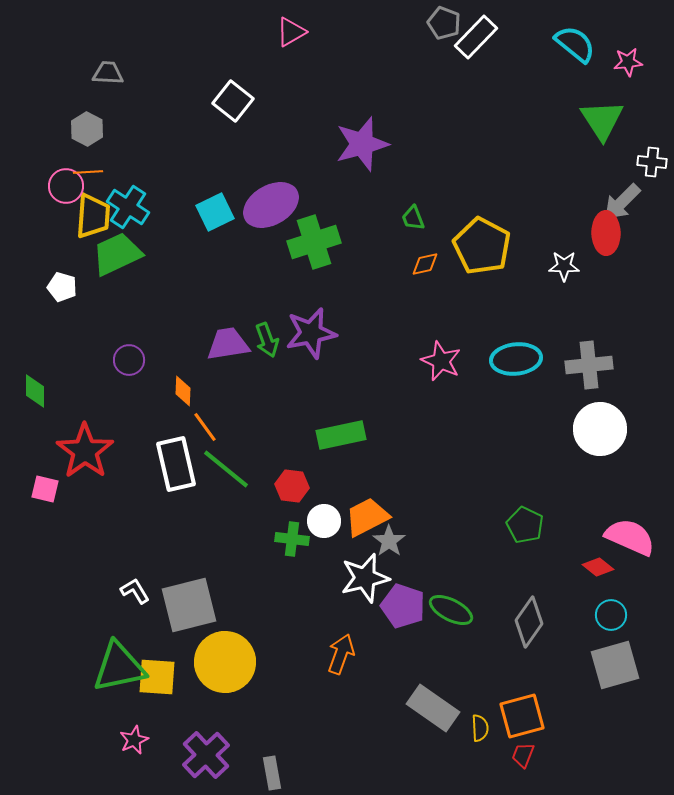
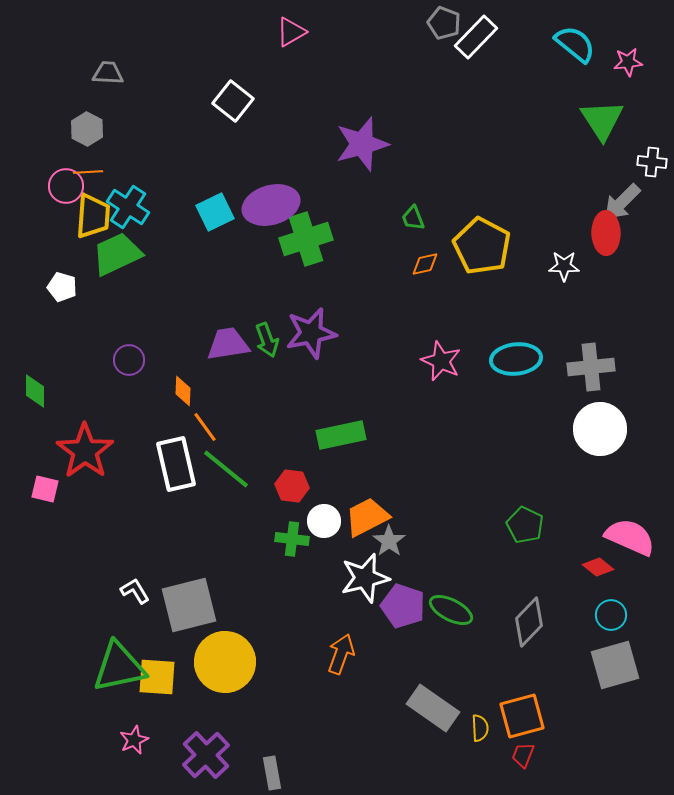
purple ellipse at (271, 205): rotated 14 degrees clockwise
green cross at (314, 242): moved 8 px left, 3 px up
gray cross at (589, 365): moved 2 px right, 2 px down
gray diamond at (529, 622): rotated 9 degrees clockwise
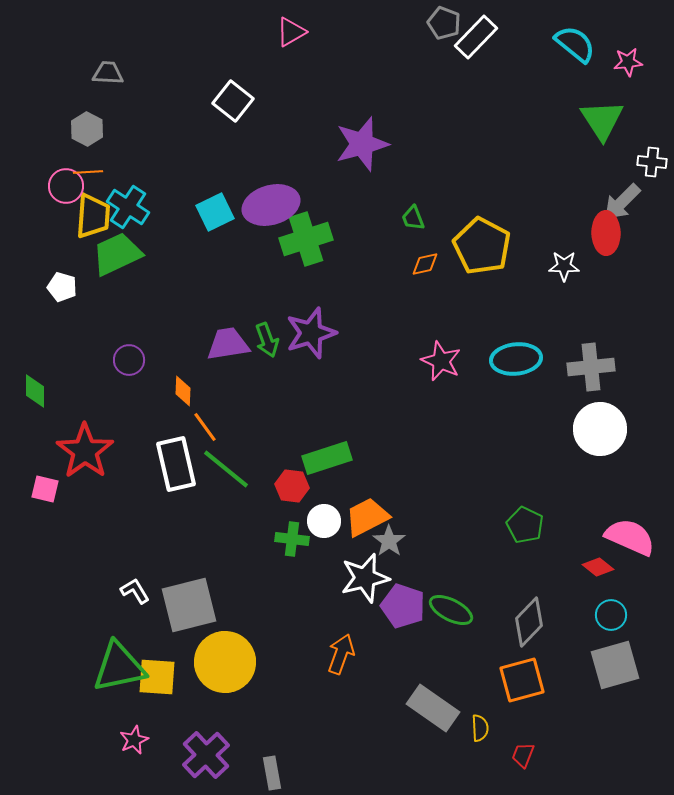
purple star at (311, 333): rotated 6 degrees counterclockwise
green rectangle at (341, 435): moved 14 px left, 23 px down; rotated 6 degrees counterclockwise
orange square at (522, 716): moved 36 px up
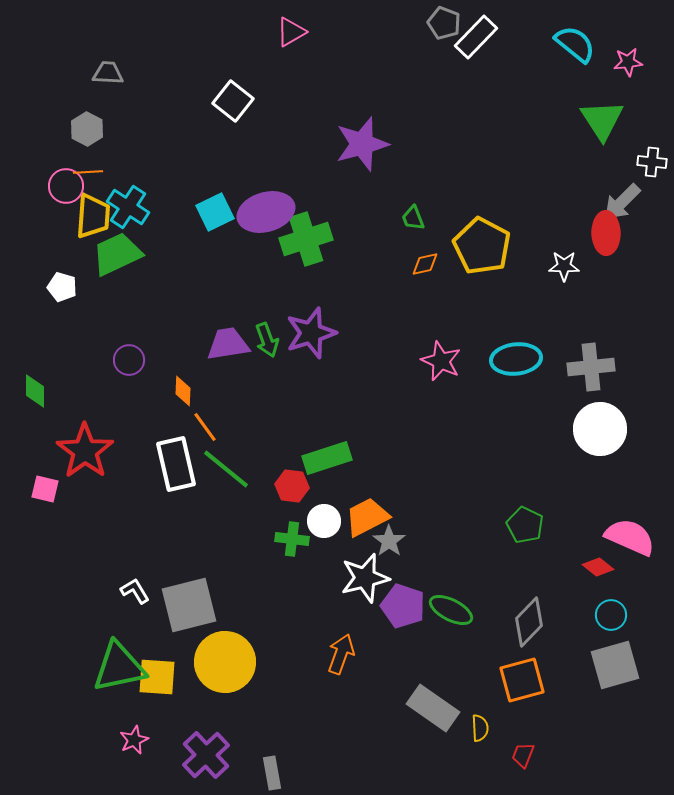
purple ellipse at (271, 205): moved 5 px left, 7 px down
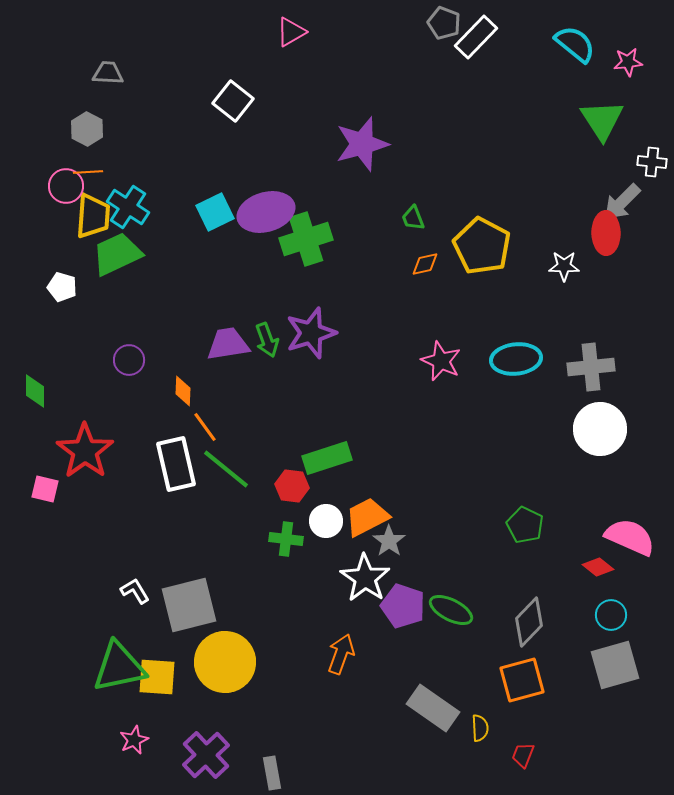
white circle at (324, 521): moved 2 px right
green cross at (292, 539): moved 6 px left
white star at (365, 578): rotated 24 degrees counterclockwise
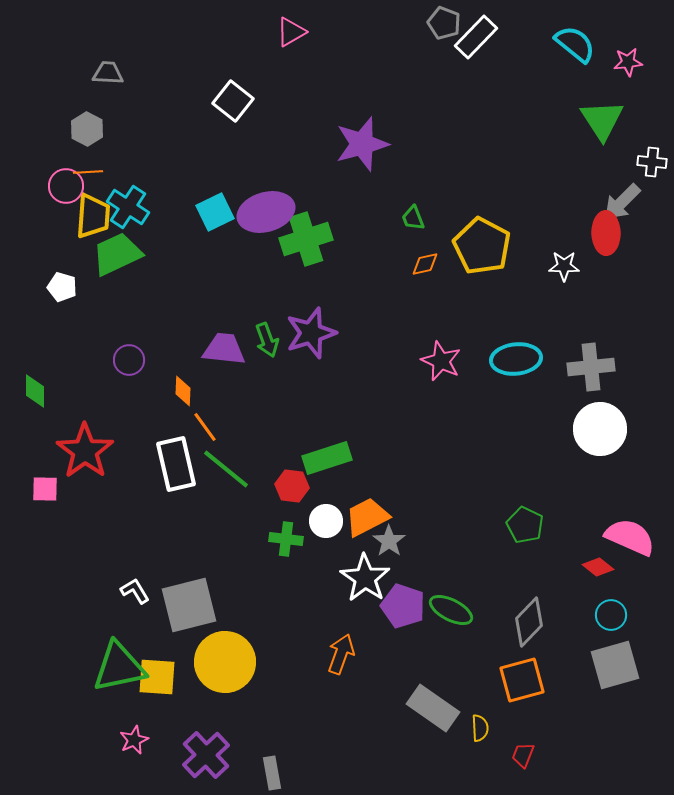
purple trapezoid at (228, 344): moved 4 px left, 5 px down; rotated 15 degrees clockwise
pink square at (45, 489): rotated 12 degrees counterclockwise
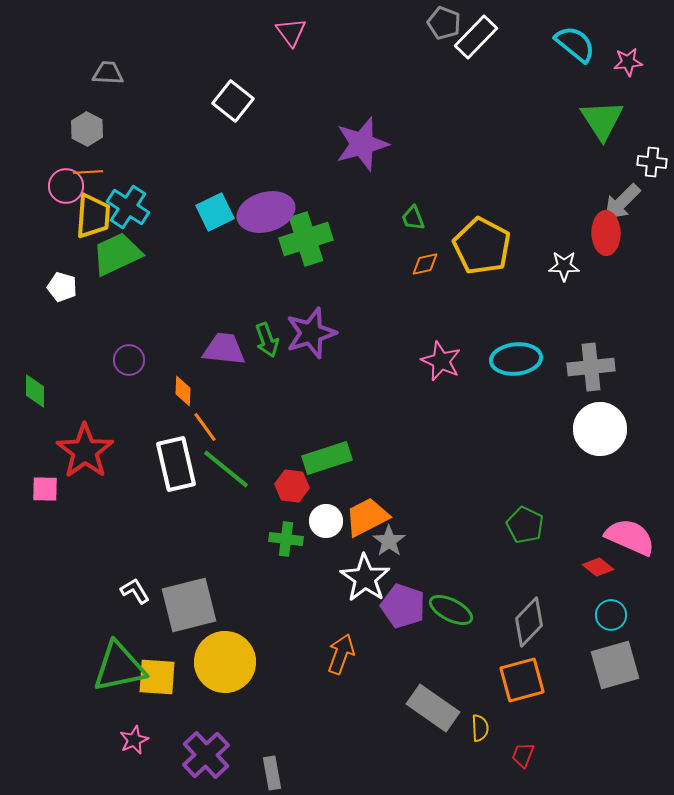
pink triangle at (291, 32): rotated 36 degrees counterclockwise
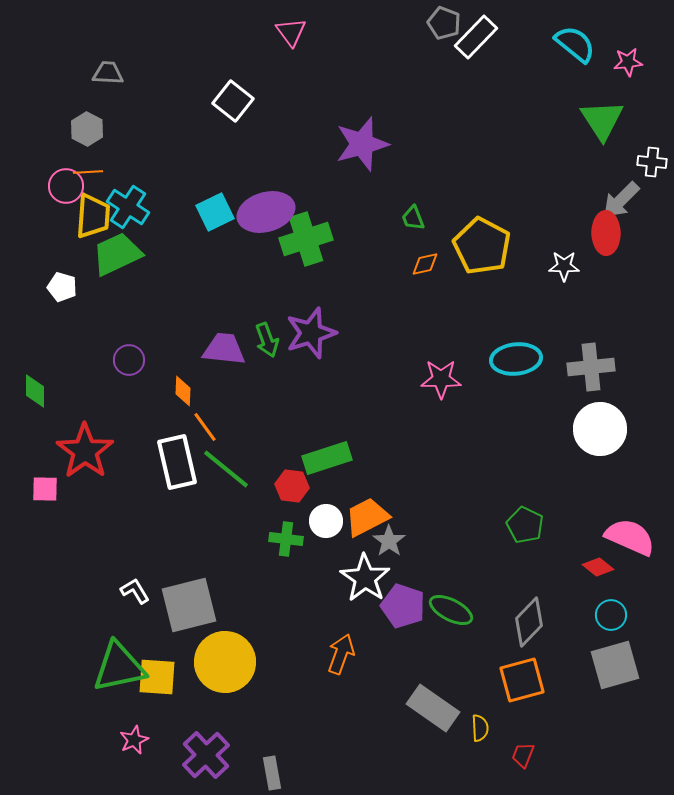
gray arrow at (622, 202): moved 1 px left, 2 px up
pink star at (441, 361): moved 18 px down; rotated 24 degrees counterclockwise
white rectangle at (176, 464): moved 1 px right, 2 px up
